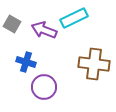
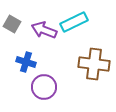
cyan rectangle: moved 4 px down
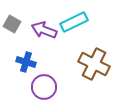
brown cross: rotated 20 degrees clockwise
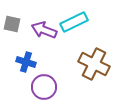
gray square: rotated 18 degrees counterclockwise
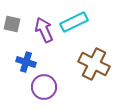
purple arrow: rotated 45 degrees clockwise
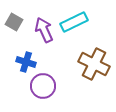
gray square: moved 2 px right, 2 px up; rotated 18 degrees clockwise
purple circle: moved 1 px left, 1 px up
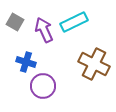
gray square: moved 1 px right
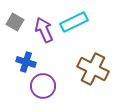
brown cross: moved 1 px left, 5 px down
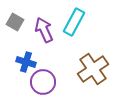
cyan rectangle: rotated 36 degrees counterclockwise
brown cross: rotated 28 degrees clockwise
purple circle: moved 4 px up
